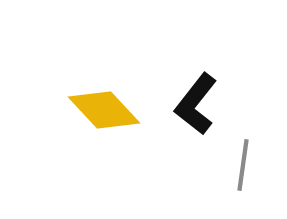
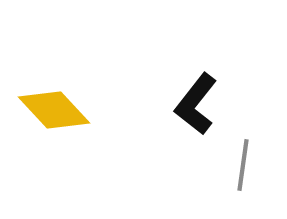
yellow diamond: moved 50 px left
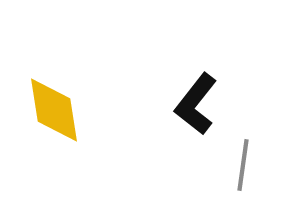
yellow diamond: rotated 34 degrees clockwise
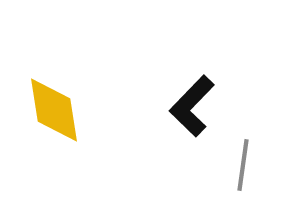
black L-shape: moved 4 px left, 2 px down; rotated 6 degrees clockwise
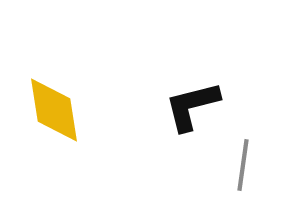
black L-shape: rotated 32 degrees clockwise
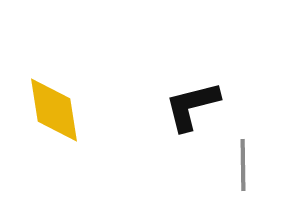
gray line: rotated 9 degrees counterclockwise
